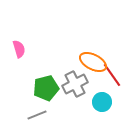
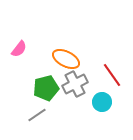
pink semicircle: rotated 54 degrees clockwise
orange ellipse: moved 27 px left, 3 px up
gray line: rotated 12 degrees counterclockwise
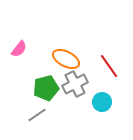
red line: moved 3 px left, 9 px up
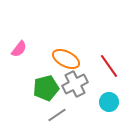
cyan circle: moved 7 px right
gray line: moved 20 px right
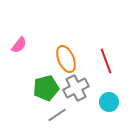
pink semicircle: moved 4 px up
orange ellipse: rotated 40 degrees clockwise
red line: moved 3 px left, 5 px up; rotated 15 degrees clockwise
gray cross: moved 1 px right, 4 px down
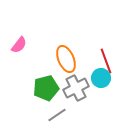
cyan circle: moved 8 px left, 24 px up
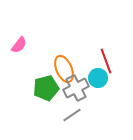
orange ellipse: moved 2 px left, 10 px down
cyan circle: moved 3 px left
gray line: moved 15 px right
